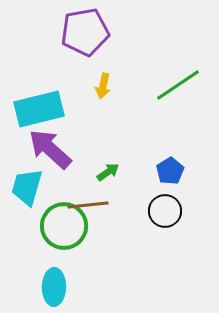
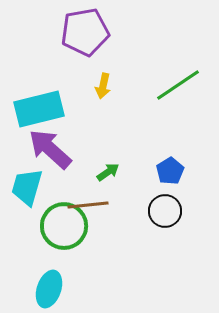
cyan ellipse: moved 5 px left, 2 px down; rotated 18 degrees clockwise
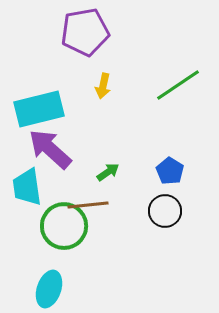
blue pentagon: rotated 8 degrees counterclockwise
cyan trapezoid: rotated 24 degrees counterclockwise
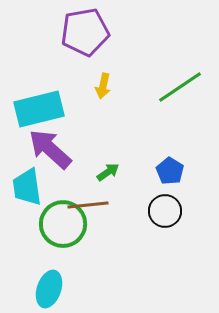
green line: moved 2 px right, 2 px down
green circle: moved 1 px left, 2 px up
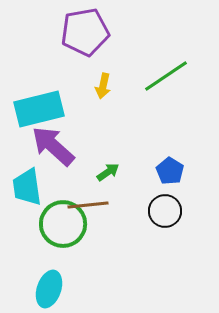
green line: moved 14 px left, 11 px up
purple arrow: moved 3 px right, 3 px up
